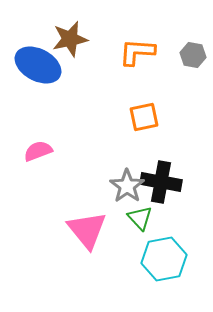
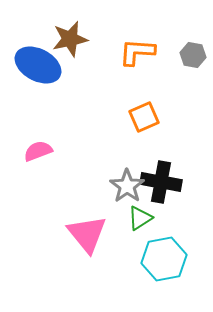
orange square: rotated 12 degrees counterclockwise
green triangle: rotated 40 degrees clockwise
pink triangle: moved 4 px down
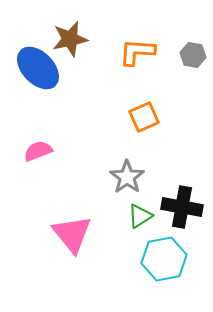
blue ellipse: moved 3 px down; rotated 18 degrees clockwise
black cross: moved 21 px right, 25 px down
gray star: moved 9 px up
green triangle: moved 2 px up
pink triangle: moved 15 px left
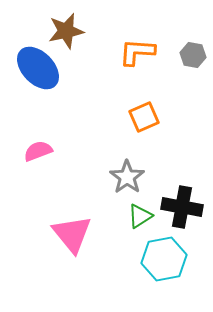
brown star: moved 4 px left, 8 px up
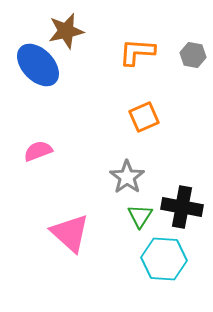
blue ellipse: moved 3 px up
green triangle: rotated 24 degrees counterclockwise
pink triangle: moved 2 px left, 1 px up; rotated 9 degrees counterclockwise
cyan hexagon: rotated 15 degrees clockwise
